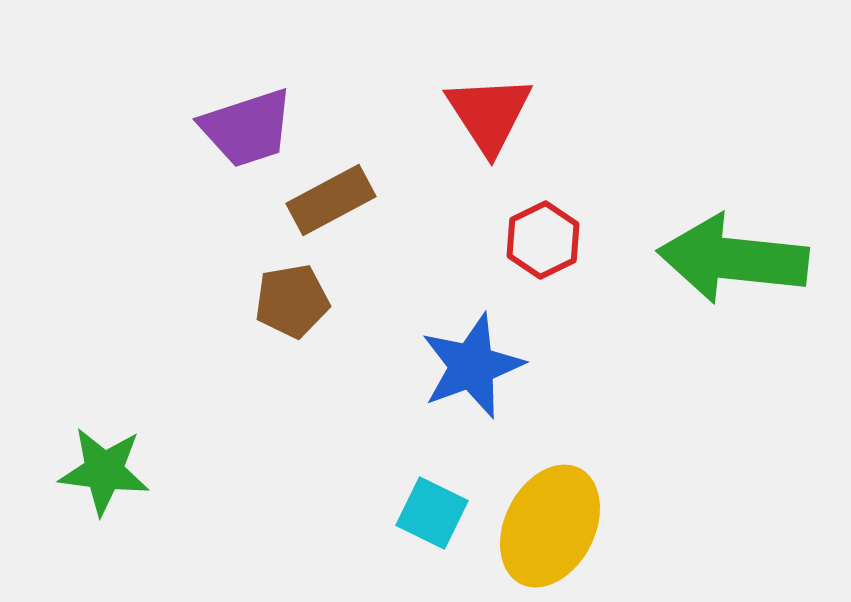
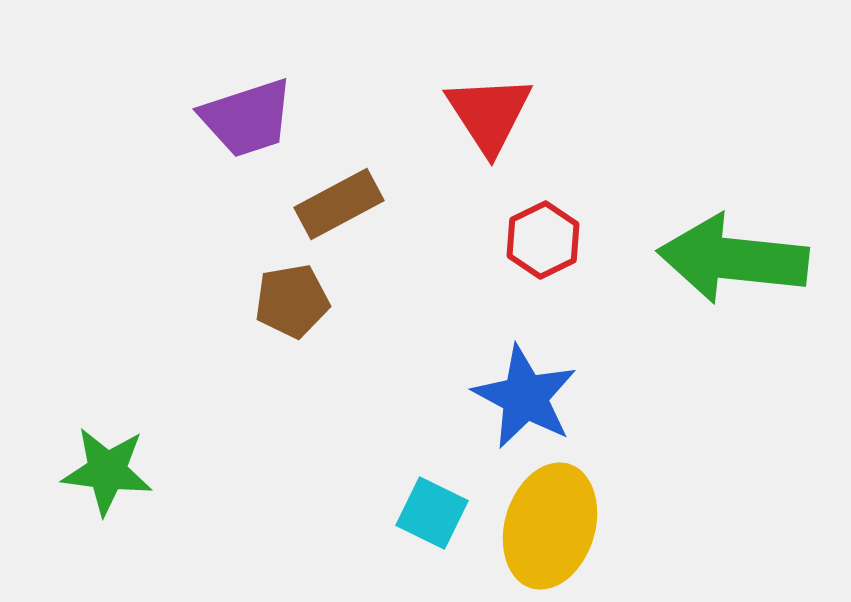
purple trapezoid: moved 10 px up
brown rectangle: moved 8 px right, 4 px down
blue star: moved 53 px right, 31 px down; rotated 24 degrees counterclockwise
green star: moved 3 px right
yellow ellipse: rotated 10 degrees counterclockwise
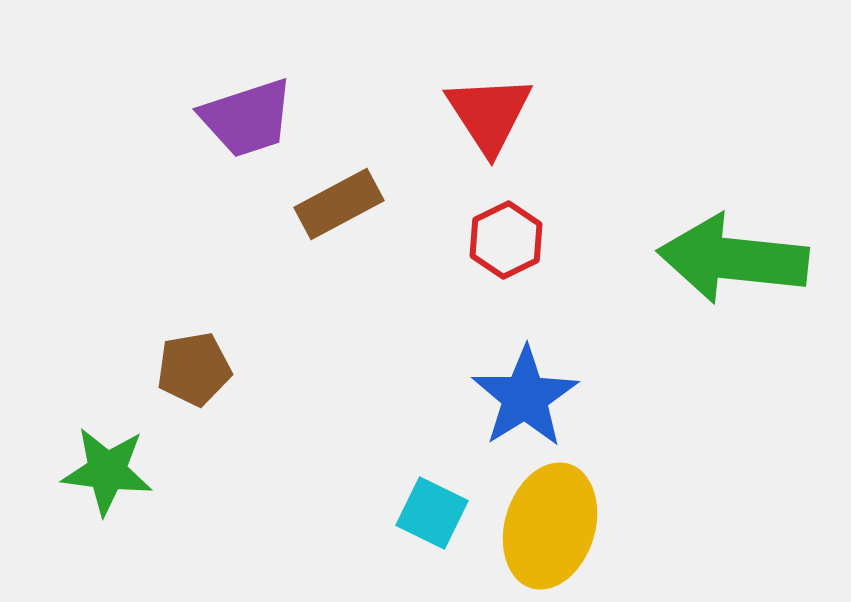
red hexagon: moved 37 px left
brown pentagon: moved 98 px left, 68 px down
blue star: rotated 12 degrees clockwise
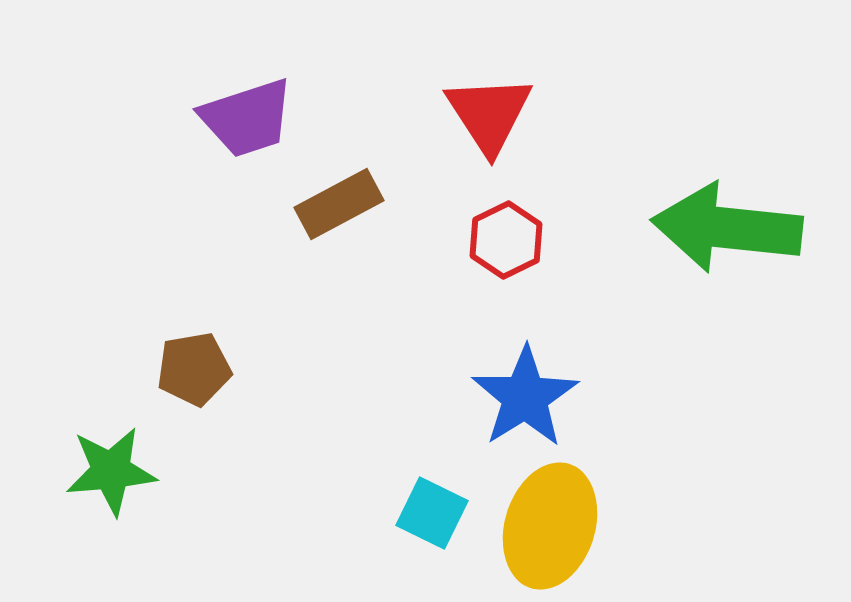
green arrow: moved 6 px left, 31 px up
green star: moved 4 px right; rotated 12 degrees counterclockwise
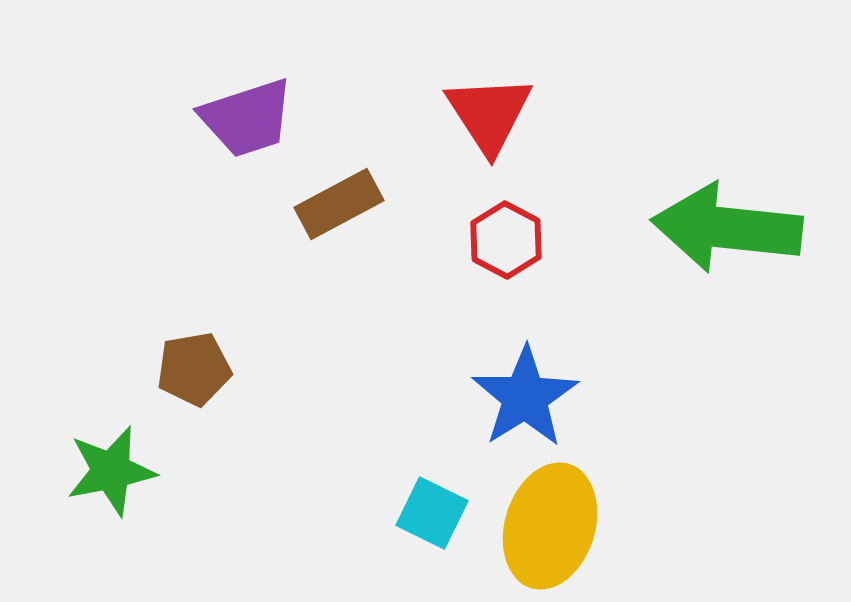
red hexagon: rotated 6 degrees counterclockwise
green star: rotated 6 degrees counterclockwise
